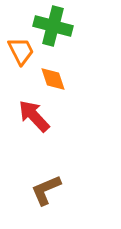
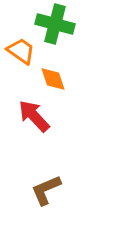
green cross: moved 2 px right, 2 px up
orange trapezoid: rotated 28 degrees counterclockwise
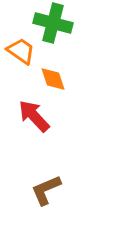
green cross: moved 2 px left, 1 px up
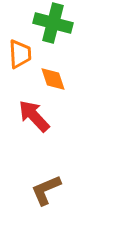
orange trapezoid: moved 1 px left, 3 px down; rotated 52 degrees clockwise
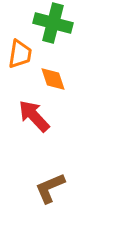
orange trapezoid: rotated 12 degrees clockwise
brown L-shape: moved 4 px right, 2 px up
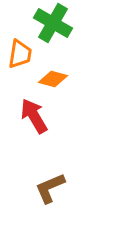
green cross: rotated 15 degrees clockwise
orange diamond: rotated 56 degrees counterclockwise
red arrow: rotated 12 degrees clockwise
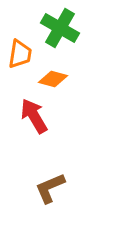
green cross: moved 7 px right, 5 px down
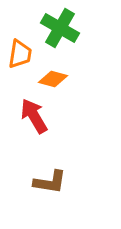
brown L-shape: moved 6 px up; rotated 148 degrees counterclockwise
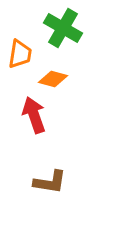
green cross: moved 3 px right
red arrow: moved 1 px up; rotated 12 degrees clockwise
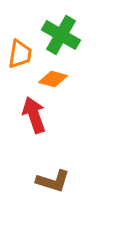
green cross: moved 2 px left, 7 px down
brown L-shape: moved 3 px right, 1 px up; rotated 8 degrees clockwise
